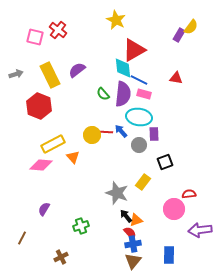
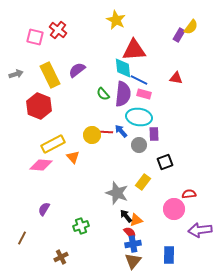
red triangle at (134, 50): rotated 25 degrees clockwise
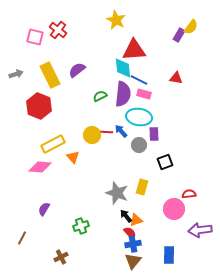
green semicircle at (103, 94): moved 3 px left, 2 px down; rotated 104 degrees clockwise
pink diamond at (41, 165): moved 1 px left, 2 px down
yellow rectangle at (143, 182): moved 1 px left, 5 px down; rotated 21 degrees counterclockwise
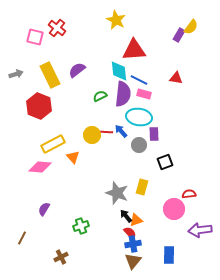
red cross at (58, 30): moved 1 px left, 2 px up
cyan diamond at (123, 68): moved 4 px left, 3 px down
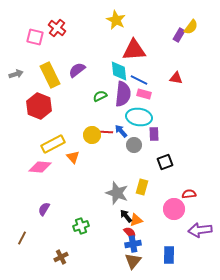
gray circle at (139, 145): moved 5 px left
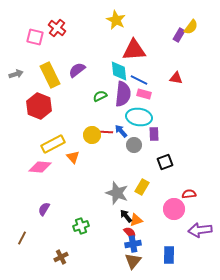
yellow rectangle at (142, 187): rotated 14 degrees clockwise
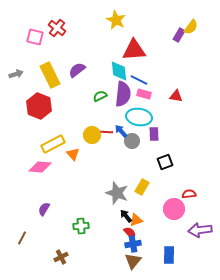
red triangle at (176, 78): moved 18 px down
gray circle at (134, 145): moved 2 px left, 4 px up
orange triangle at (73, 157): moved 3 px up
green cross at (81, 226): rotated 14 degrees clockwise
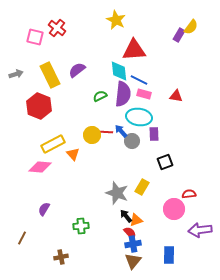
brown cross at (61, 257): rotated 16 degrees clockwise
